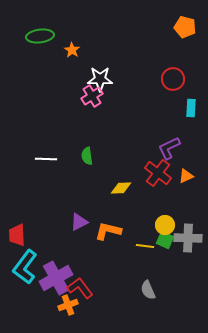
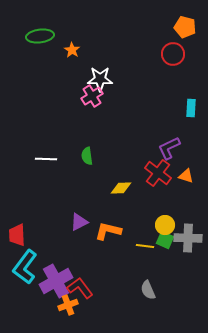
red circle: moved 25 px up
orange triangle: rotated 42 degrees clockwise
purple cross: moved 3 px down
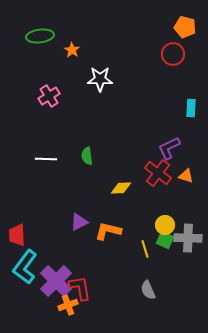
pink cross: moved 43 px left
yellow line: moved 3 px down; rotated 66 degrees clockwise
purple cross: rotated 16 degrees counterclockwise
red L-shape: rotated 28 degrees clockwise
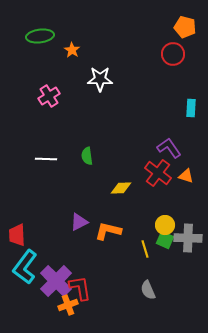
purple L-shape: rotated 80 degrees clockwise
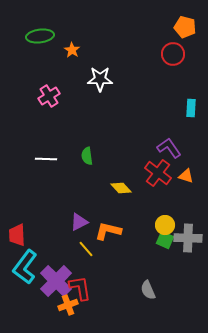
yellow diamond: rotated 50 degrees clockwise
yellow line: moved 59 px left; rotated 24 degrees counterclockwise
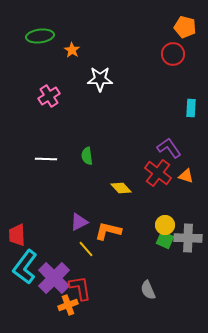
purple cross: moved 2 px left, 3 px up
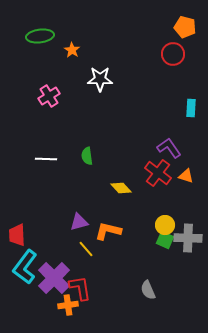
purple triangle: rotated 12 degrees clockwise
orange cross: rotated 12 degrees clockwise
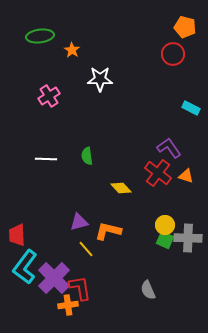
cyan rectangle: rotated 66 degrees counterclockwise
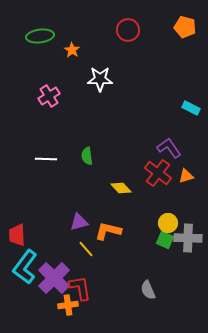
red circle: moved 45 px left, 24 px up
orange triangle: rotated 35 degrees counterclockwise
yellow circle: moved 3 px right, 2 px up
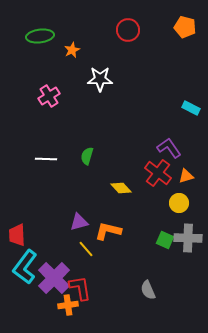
orange star: rotated 14 degrees clockwise
green semicircle: rotated 24 degrees clockwise
yellow circle: moved 11 px right, 20 px up
